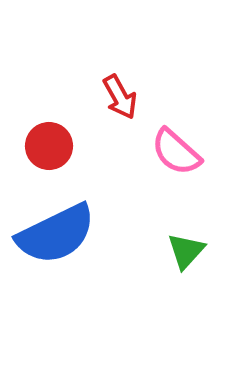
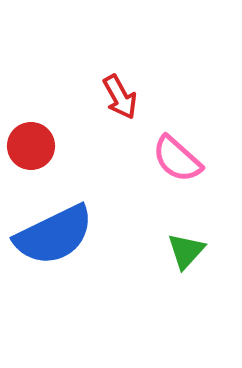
red circle: moved 18 px left
pink semicircle: moved 1 px right, 7 px down
blue semicircle: moved 2 px left, 1 px down
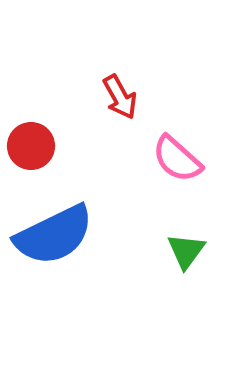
green triangle: rotated 6 degrees counterclockwise
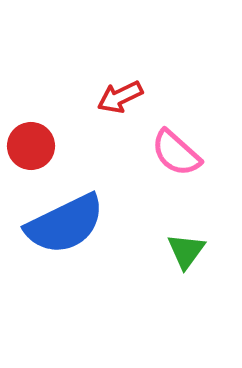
red arrow: rotated 93 degrees clockwise
pink semicircle: moved 1 px left, 6 px up
blue semicircle: moved 11 px right, 11 px up
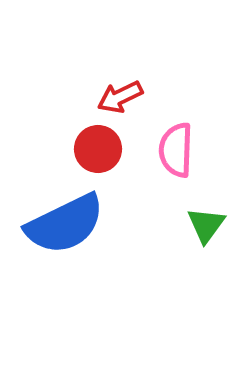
red circle: moved 67 px right, 3 px down
pink semicircle: moved 3 px up; rotated 50 degrees clockwise
green triangle: moved 20 px right, 26 px up
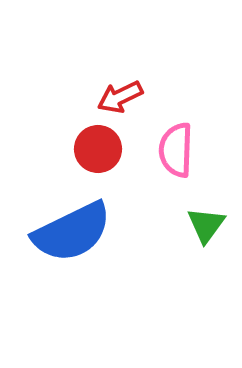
blue semicircle: moved 7 px right, 8 px down
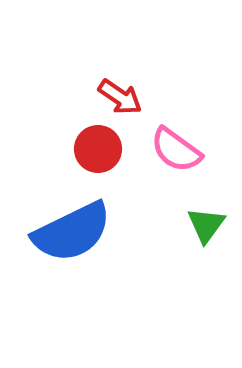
red arrow: rotated 120 degrees counterclockwise
pink semicircle: rotated 56 degrees counterclockwise
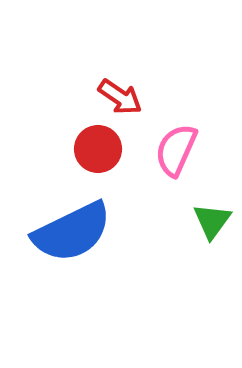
pink semicircle: rotated 78 degrees clockwise
green triangle: moved 6 px right, 4 px up
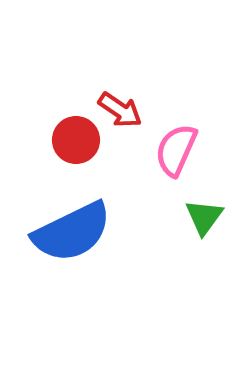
red arrow: moved 13 px down
red circle: moved 22 px left, 9 px up
green triangle: moved 8 px left, 4 px up
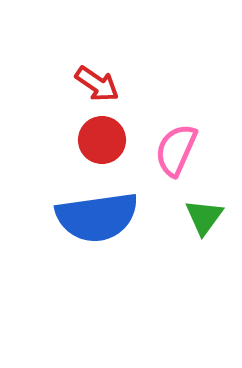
red arrow: moved 23 px left, 26 px up
red circle: moved 26 px right
blue semicircle: moved 25 px right, 15 px up; rotated 18 degrees clockwise
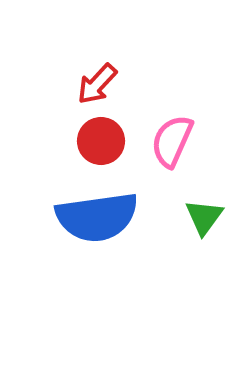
red arrow: rotated 99 degrees clockwise
red circle: moved 1 px left, 1 px down
pink semicircle: moved 4 px left, 9 px up
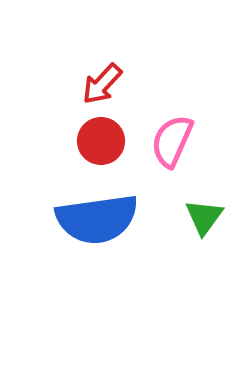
red arrow: moved 5 px right
blue semicircle: moved 2 px down
